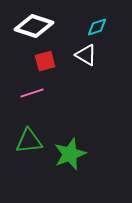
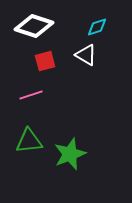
pink line: moved 1 px left, 2 px down
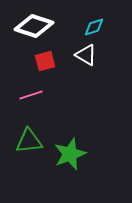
cyan diamond: moved 3 px left
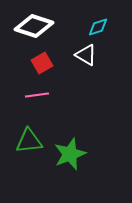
cyan diamond: moved 4 px right
red square: moved 3 px left, 2 px down; rotated 15 degrees counterclockwise
pink line: moved 6 px right; rotated 10 degrees clockwise
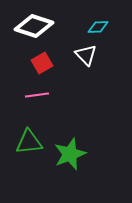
cyan diamond: rotated 15 degrees clockwise
white triangle: rotated 15 degrees clockwise
green triangle: moved 1 px down
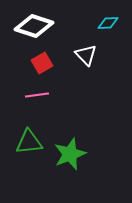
cyan diamond: moved 10 px right, 4 px up
